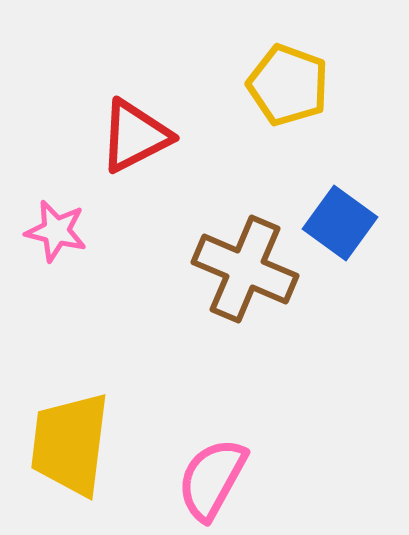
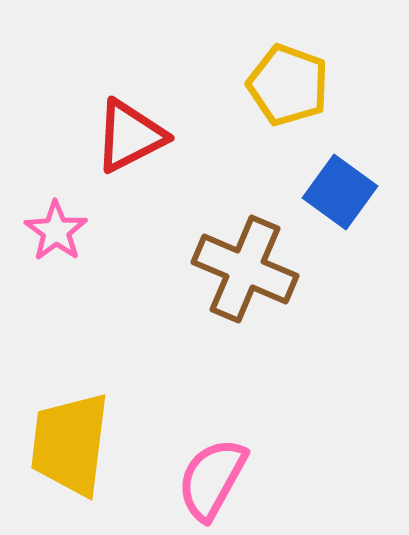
red triangle: moved 5 px left
blue square: moved 31 px up
pink star: rotated 22 degrees clockwise
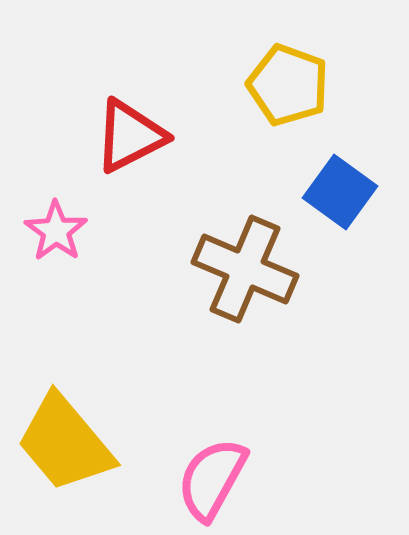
yellow trapezoid: moved 5 px left, 1 px up; rotated 47 degrees counterclockwise
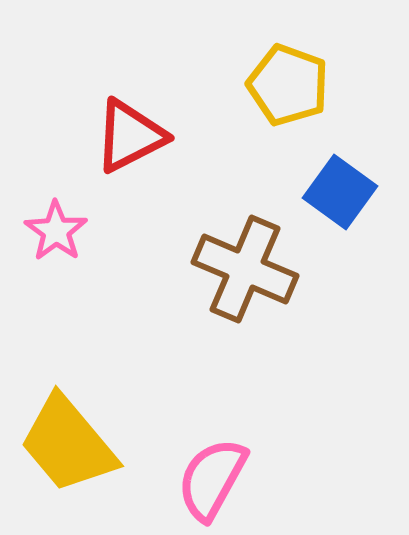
yellow trapezoid: moved 3 px right, 1 px down
